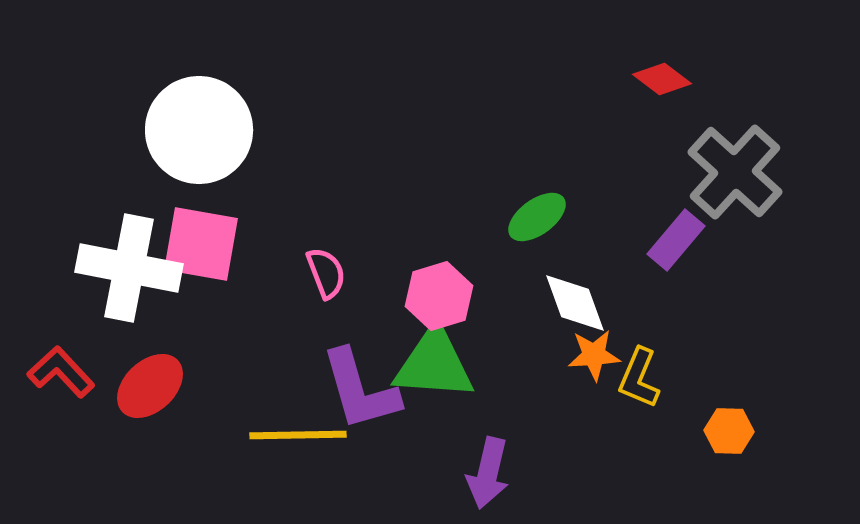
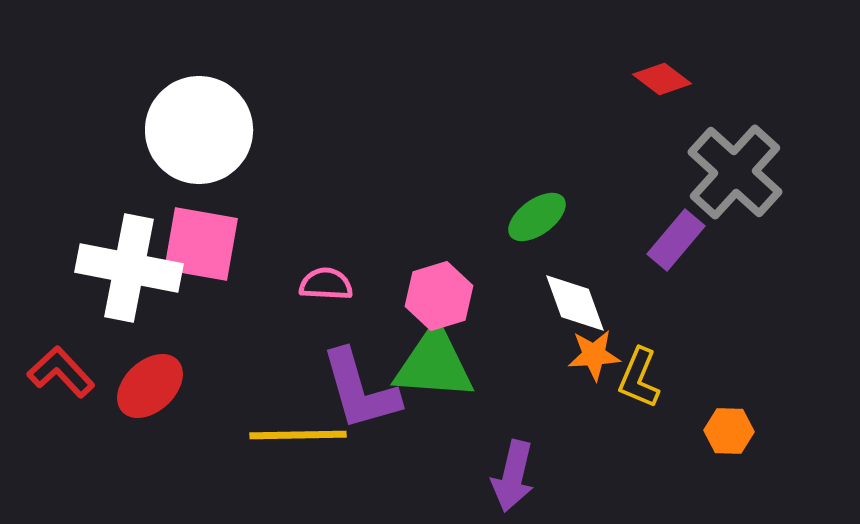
pink semicircle: moved 11 px down; rotated 66 degrees counterclockwise
purple arrow: moved 25 px right, 3 px down
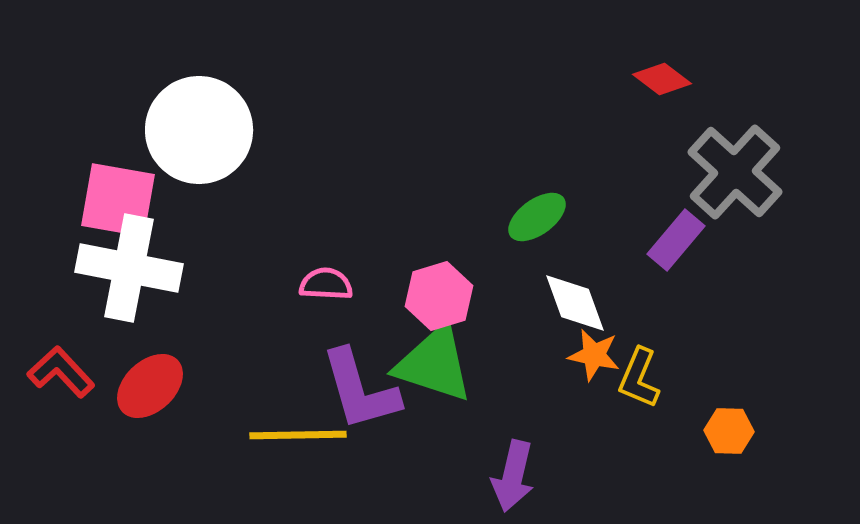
pink square: moved 83 px left, 44 px up
orange star: rotated 16 degrees clockwise
green triangle: rotated 14 degrees clockwise
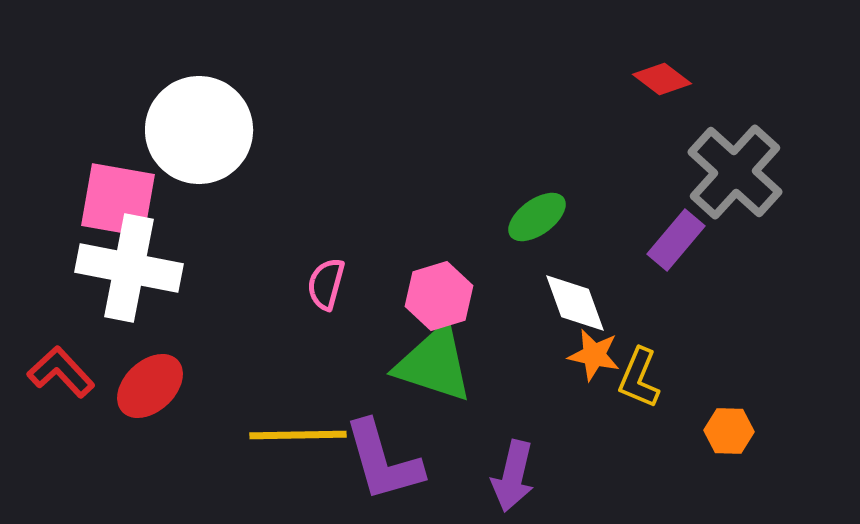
pink semicircle: rotated 78 degrees counterclockwise
purple L-shape: moved 23 px right, 71 px down
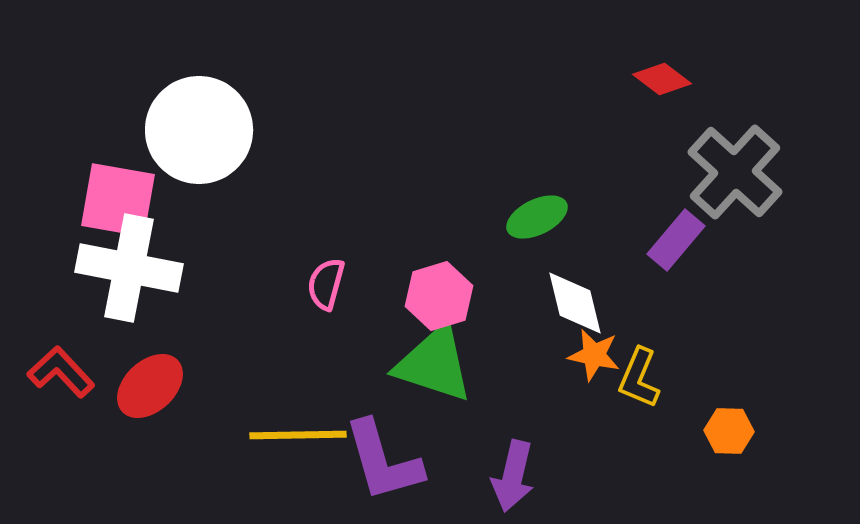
green ellipse: rotated 10 degrees clockwise
white diamond: rotated 6 degrees clockwise
